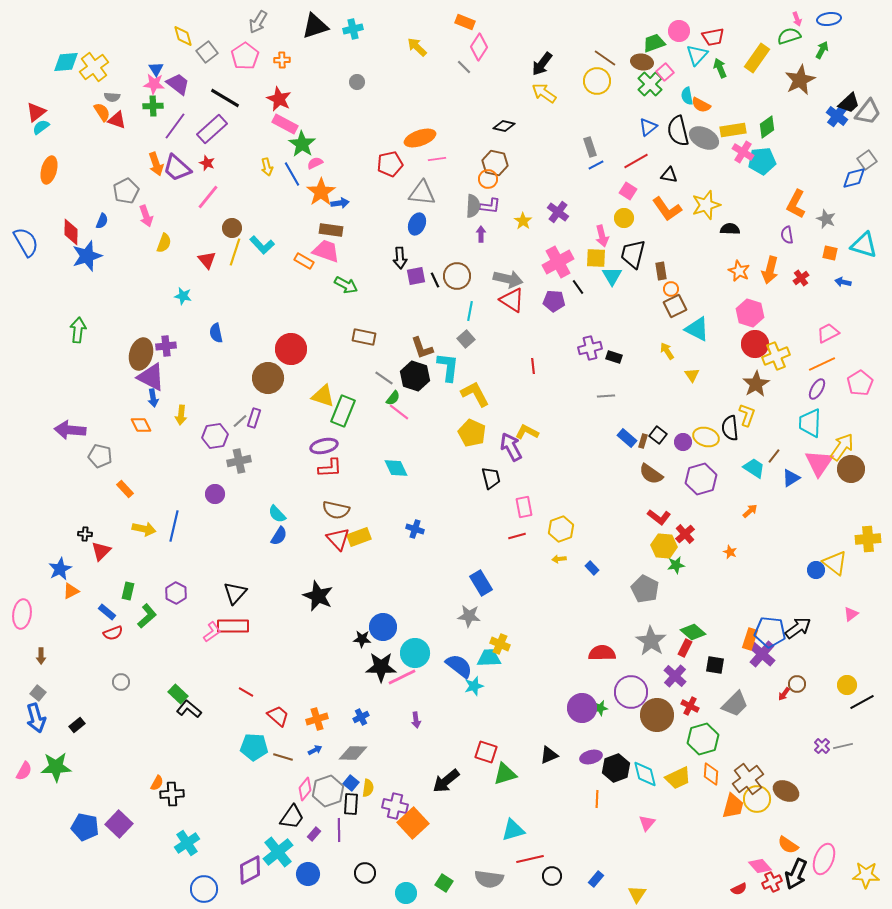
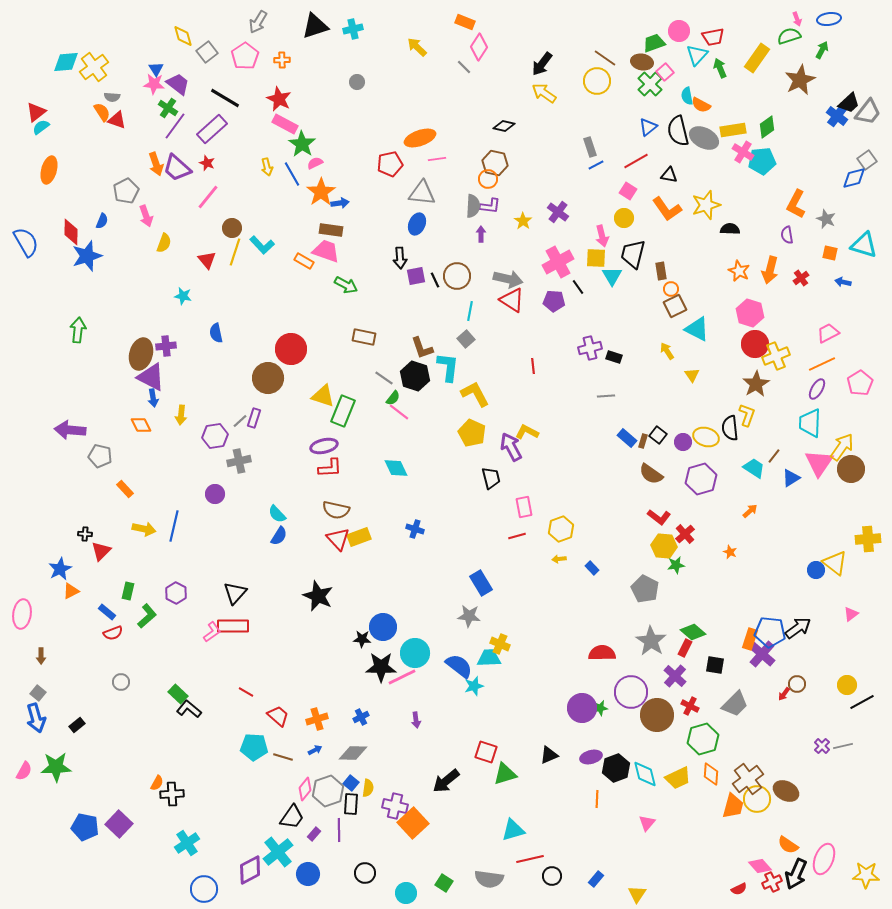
green cross at (153, 106): moved 15 px right, 2 px down; rotated 36 degrees clockwise
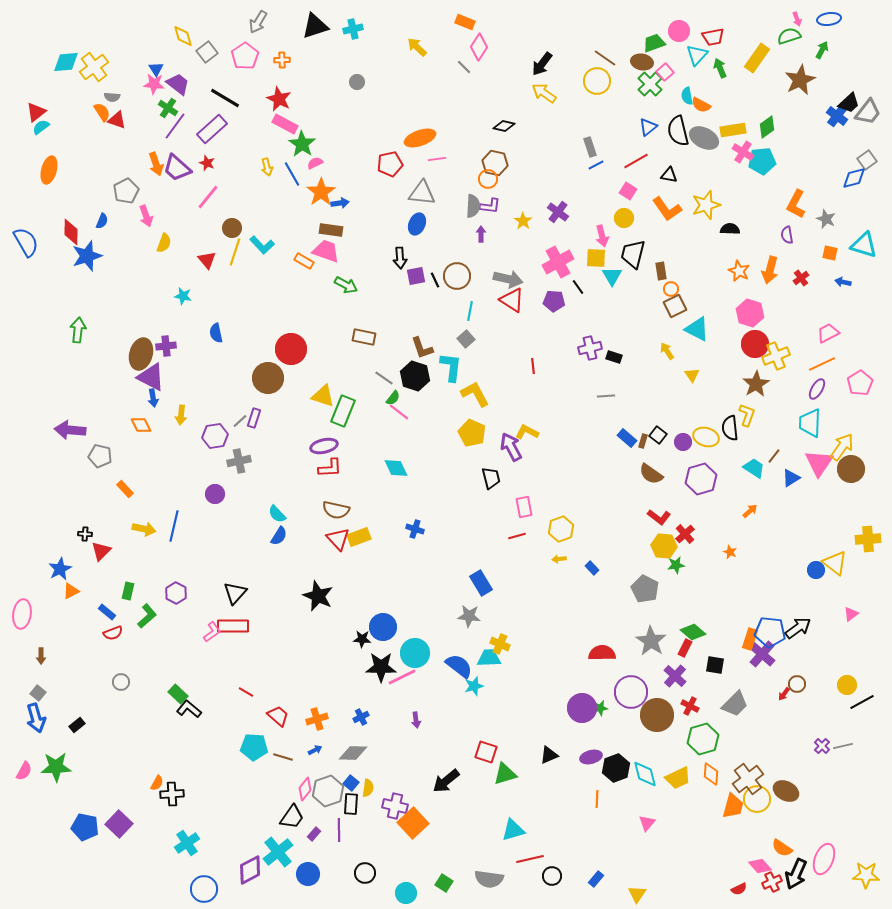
cyan L-shape at (448, 367): moved 3 px right
orange semicircle at (788, 845): moved 6 px left, 3 px down
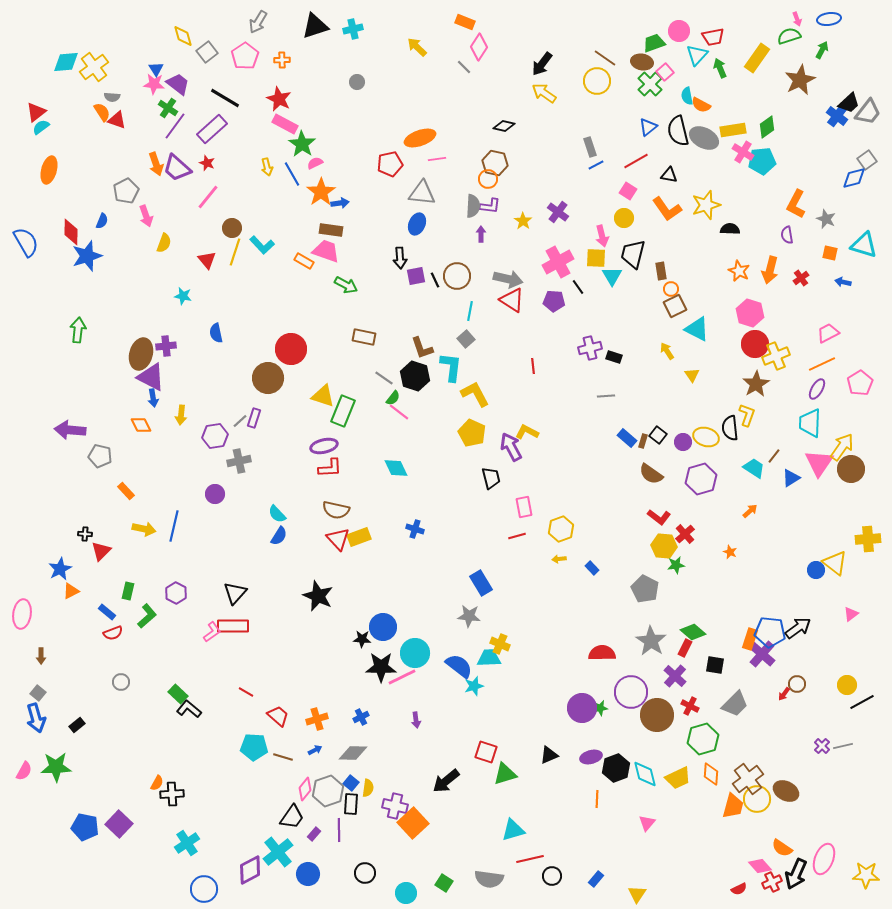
orange rectangle at (125, 489): moved 1 px right, 2 px down
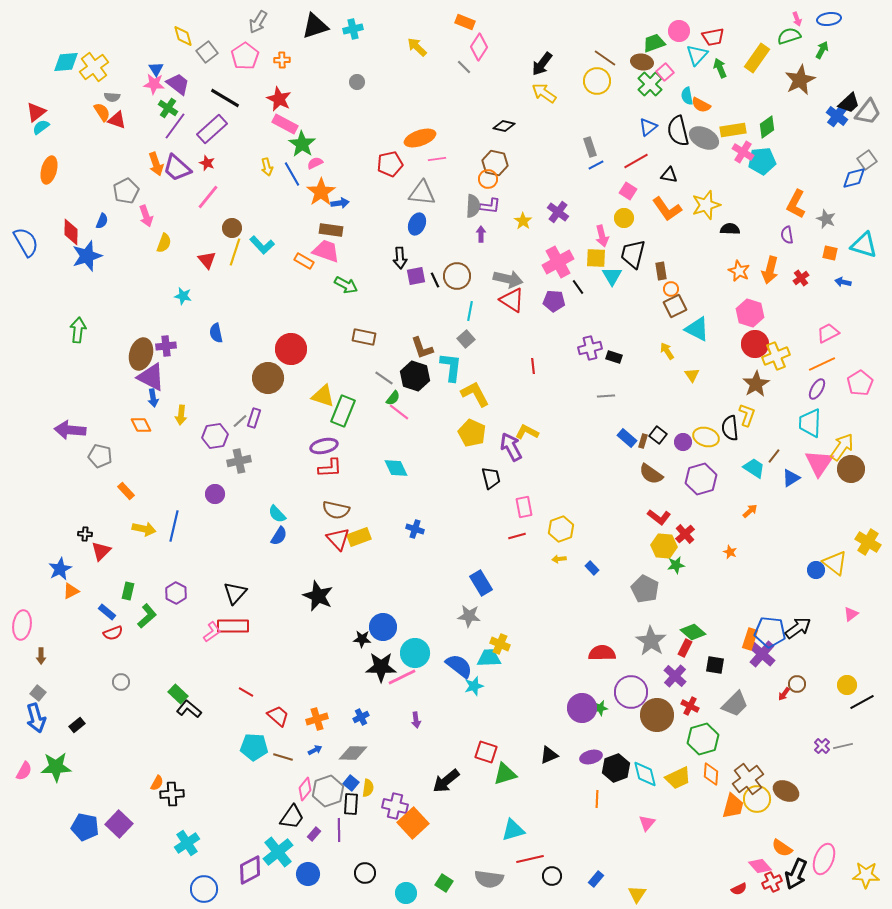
yellow cross at (868, 539): moved 3 px down; rotated 35 degrees clockwise
pink ellipse at (22, 614): moved 11 px down
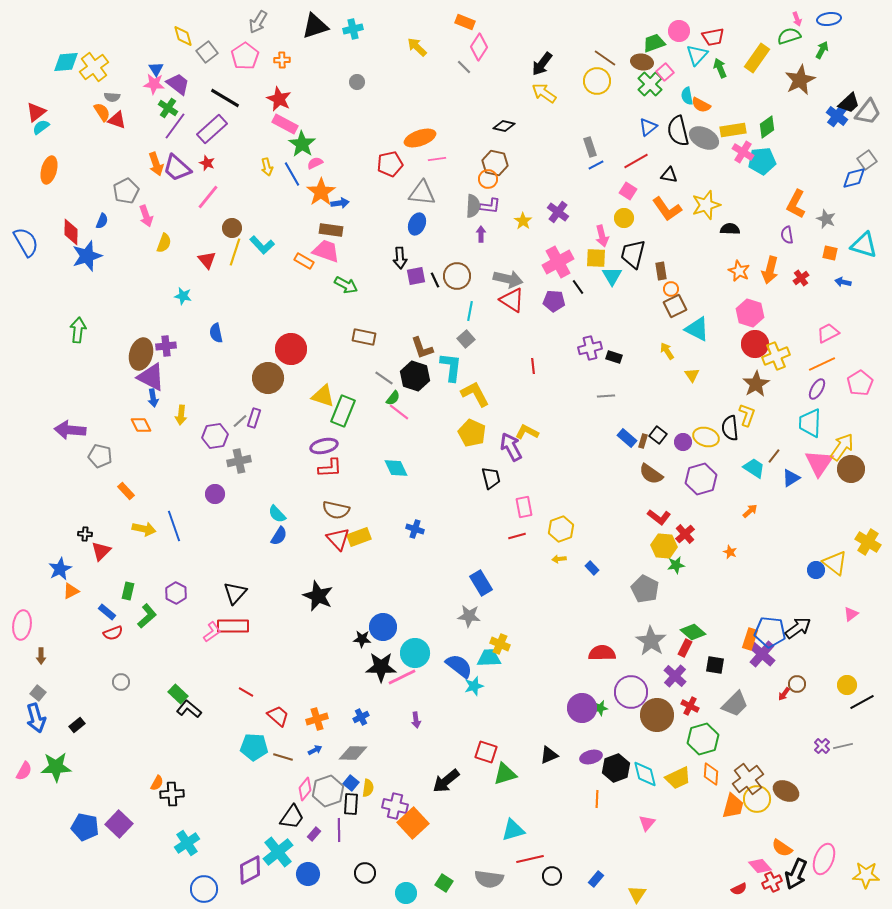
blue line at (174, 526): rotated 32 degrees counterclockwise
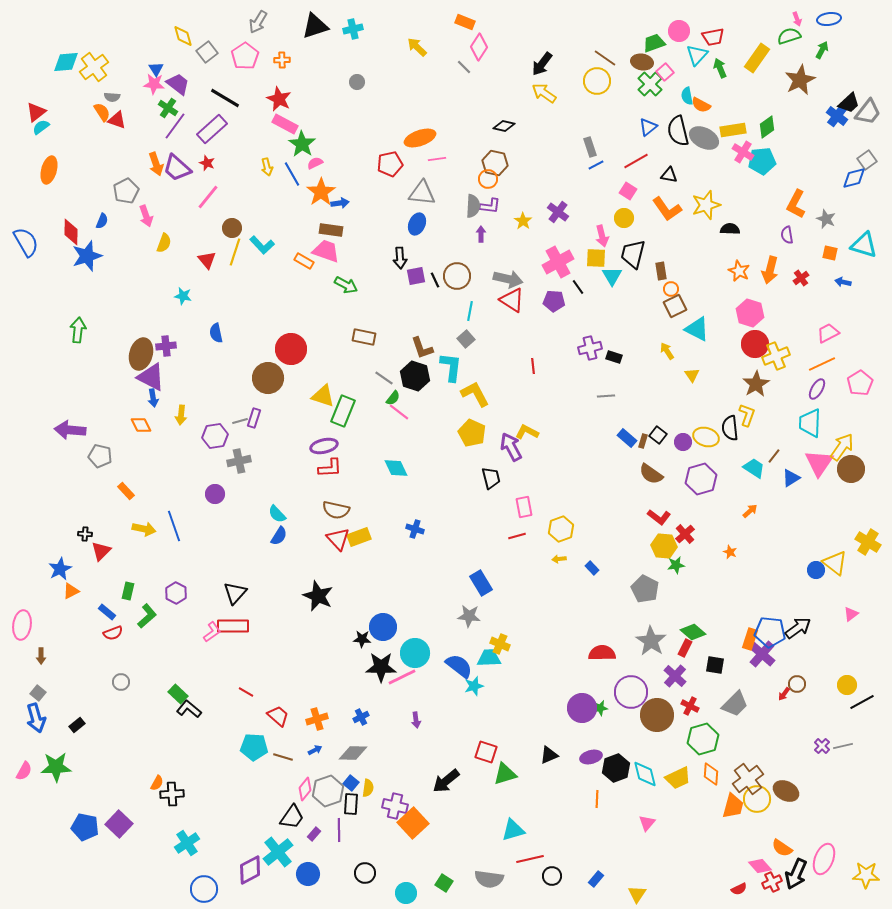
gray line at (240, 421): rotated 28 degrees clockwise
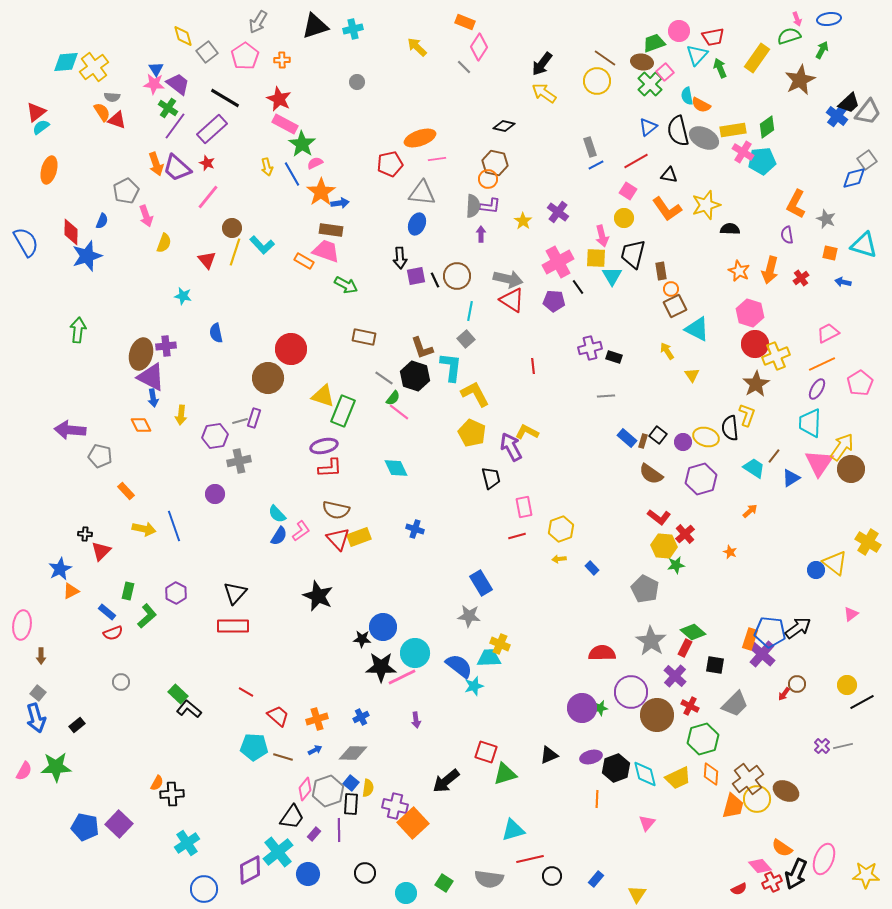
pink L-shape at (212, 632): moved 89 px right, 101 px up
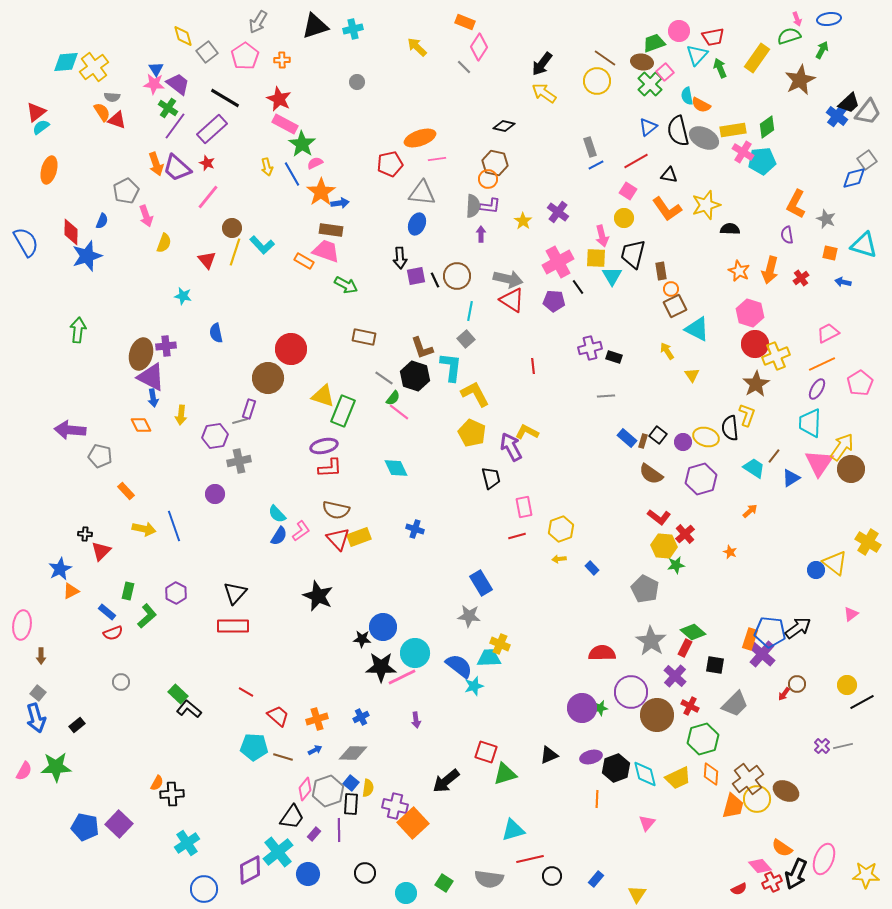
purple rectangle at (254, 418): moved 5 px left, 9 px up
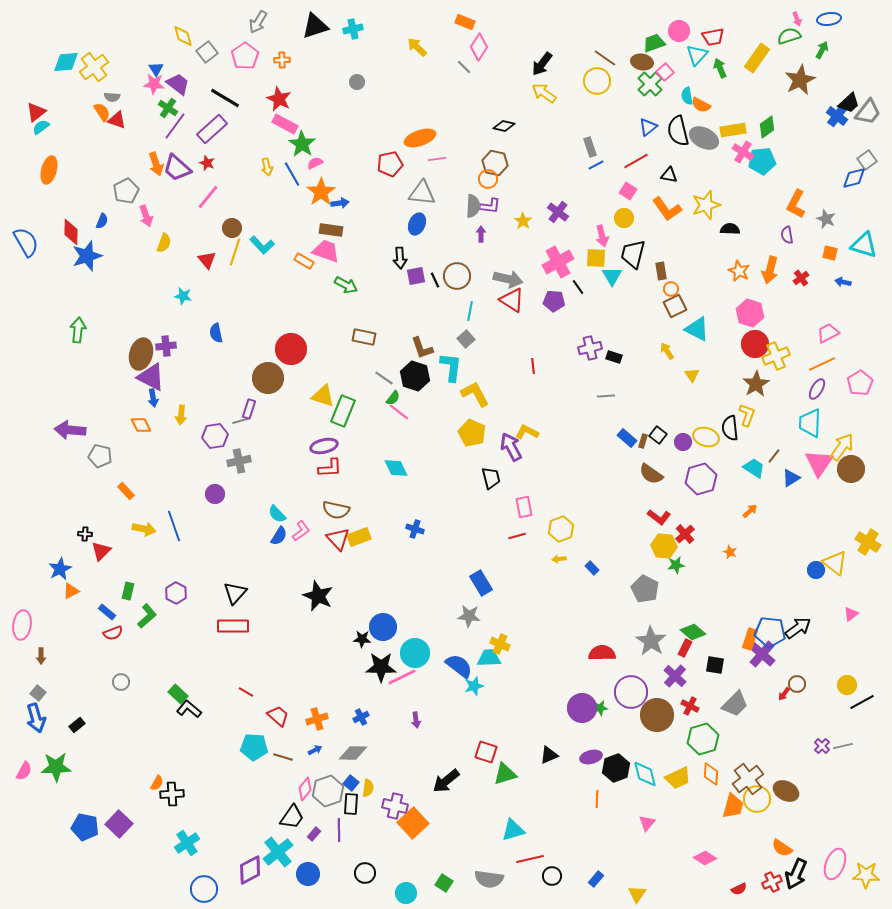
pink ellipse at (824, 859): moved 11 px right, 5 px down
pink diamond at (760, 866): moved 55 px left, 8 px up; rotated 15 degrees counterclockwise
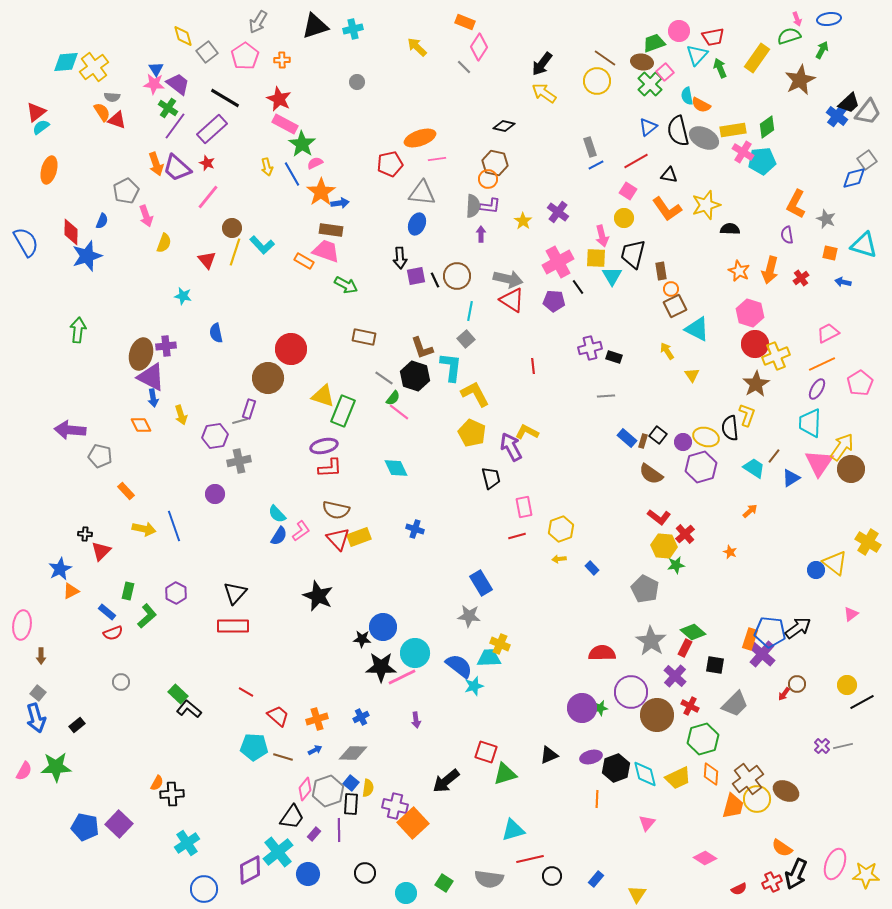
yellow arrow at (181, 415): rotated 24 degrees counterclockwise
purple hexagon at (701, 479): moved 12 px up
